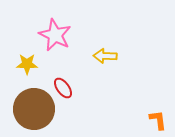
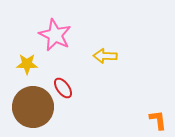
brown circle: moved 1 px left, 2 px up
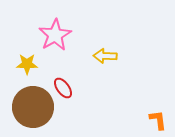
pink star: rotated 16 degrees clockwise
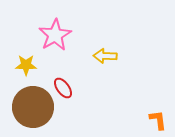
yellow star: moved 1 px left, 1 px down
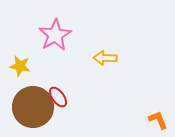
yellow arrow: moved 2 px down
yellow star: moved 6 px left, 1 px down; rotated 10 degrees clockwise
red ellipse: moved 5 px left, 9 px down
orange L-shape: rotated 15 degrees counterclockwise
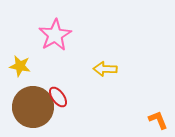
yellow arrow: moved 11 px down
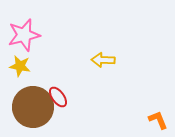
pink star: moved 31 px left; rotated 16 degrees clockwise
yellow arrow: moved 2 px left, 9 px up
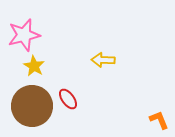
yellow star: moved 14 px right; rotated 20 degrees clockwise
red ellipse: moved 10 px right, 2 px down
brown circle: moved 1 px left, 1 px up
orange L-shape: moved 1 px right
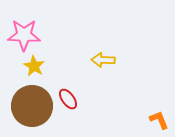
pink star: rotated 16 degrees clockwise
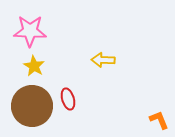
pink star: moved 6 px right, 4 px up
red ellipse: rotated 20 degrees clockwise
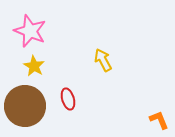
pink star: rotated 20 degrees clockwise
yellow arrow: rotated 60 degrees clockwise
brown circle: moved 7 px left
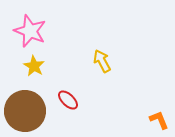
yellow arrow: moved 1 px left, 1 px down
red ellipse: moved 1 px down; rotated 30 degrees counterclockwise
brown circle: moved 5 px down
